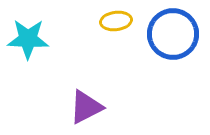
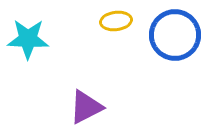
blue circle: moved 2 px right, 1 px down
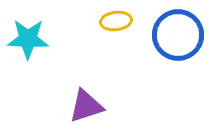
blue circle: moved 3 px right
purple triangle: moved 1 px up; rotated 9 degrees clockwise
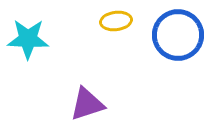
purple triangle: moved 1 px right, 2 px up
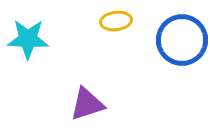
blue circle: moved 4 px right, 5 px down
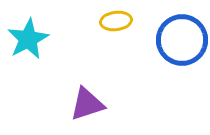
cyan star: rotated 30 degrees counterclockwise
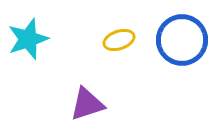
yellow ellipse: moved 3 px right, 19 px down; rotated 12 degrees counterclockwise
cyan star: rotated 9 degrees clockwise
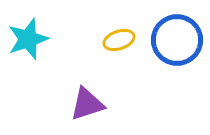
blue circle: moved 5 px left
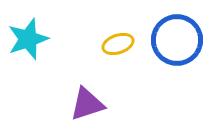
yellow ellipse: moved 1 px left, 4 px down
